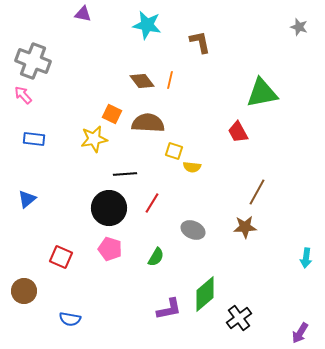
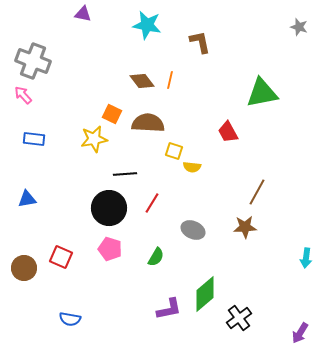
red trapezoid: moved 10 px left
blue triangle: rotated 30 degrees clockwise
brown circle: moved 23 px up
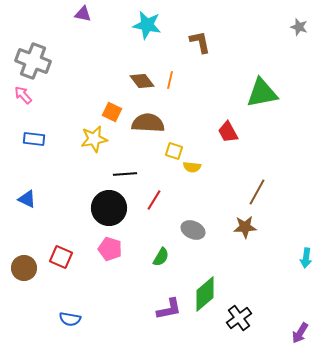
orange square: moved 2 px up
blue triangle: rotated 36 degrees clockwise
red line: moved 2 px right, 3 px up
green semicircle: moved 5 px right
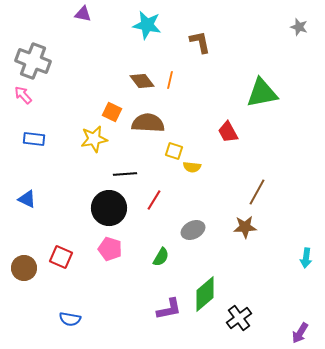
gray ellipse: rotated 50 degrees counterclockwise
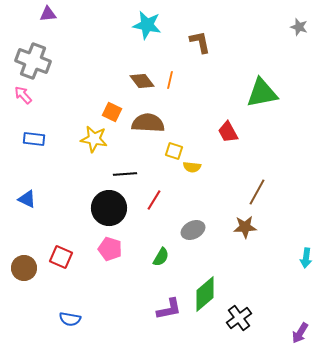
purple triangle: moved 35 px left; rotated 18 degrees counterclockwise
yellow star: rotated 20 degrees clockwise
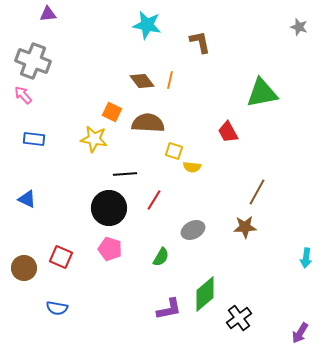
blue semicircle: moved 13 px left, 11 px up
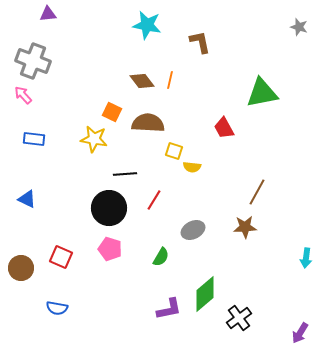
red trapezoid: moved 4 px left, 4 px up
brown circle: moved 3 px left
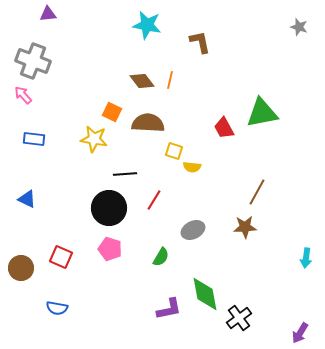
green triangle: moved 20 px down
green diamond: rotated 60 degrees counterclockwise
